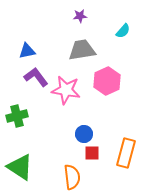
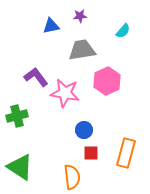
blue triangle: moved 24 px right, 25 px up
pink star: moved 1 px left, 3 px down
blue circle: moved 4 px up
red square: moved 1 px left
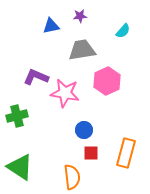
purple L-shape: rotated 30 degrees counterclockwise
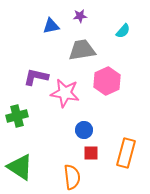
purple L-shape: rotated 10 degrees counterclockwise
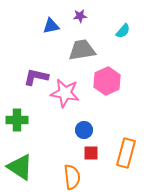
green cross: moved 4 px down; rotated 15 degrees clockwise
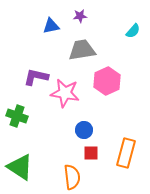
cyan semicircle: moved 10 px right
green cross: moved 4 px up; rotated 20 degrees clockwise
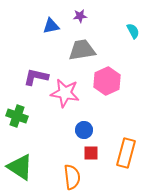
cyan semicircle: rotated 70 degrees counterclockwise
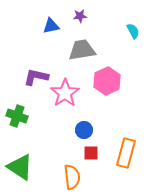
pink star: rotated 28 degrees clockwise
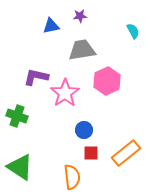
orange rectangle: rotated 36 degrees clockwise
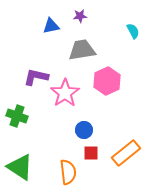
orange semicircle: moved 4 px left, 5 px up
